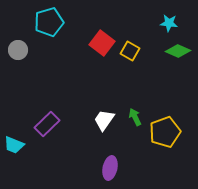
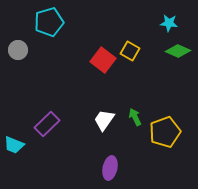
red square: moved 1 px right, 17 px down
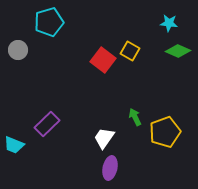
white trapezoid: moved 18 px down
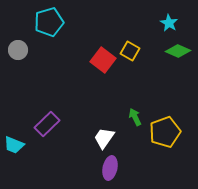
cyan star: rotated 24 degrees clockwise
